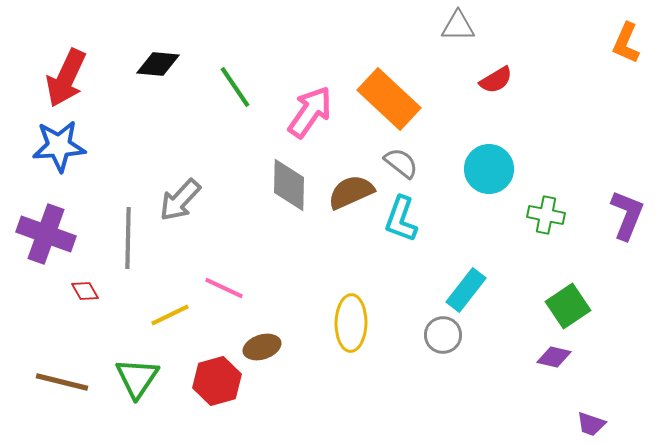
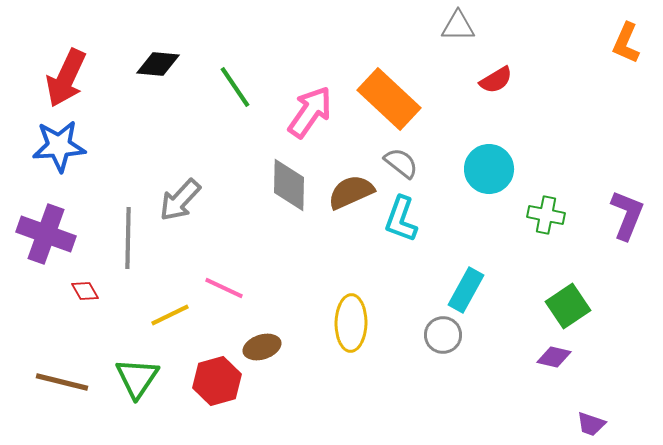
cyan rectangle: rotated 9 degrees counterclockwise
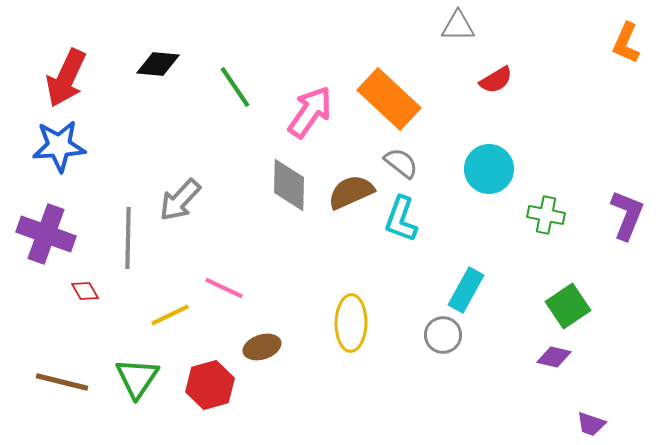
red hexagon: moved 7 px left, 4 px down
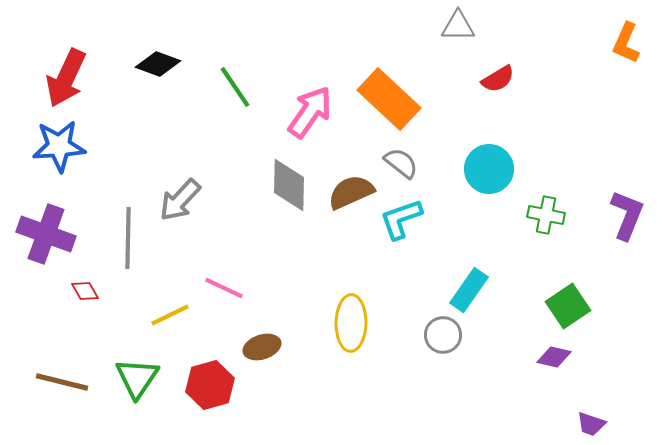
black diamond: rotated 15 degrees clockwise
red semicircle: moved 2 px right, 1 px up
cyan L-shape: rotated 51 degrees clockwise
cyan rectangle: moved 3 px right; rotated 6 degrees clockwise
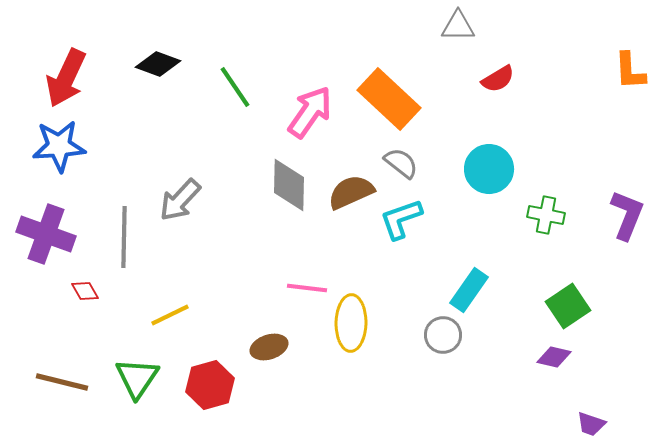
orange L-shape: moved 4 px right, 28 px down; rotated 27 degrees counterclockwise
gray line: moved 4 px left, 1 px up
pink line: moved 83 px right; rotated 18 degrees counterclockwise
brown ellipse: moved 7 px right
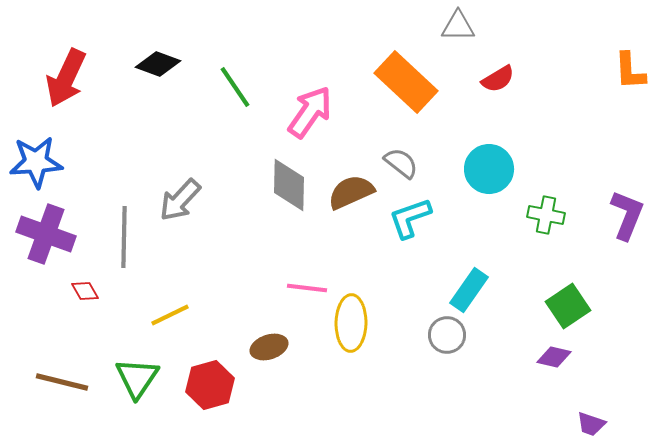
orange rectangle: moved 17 px right, 17 px up
blue star: moved 23 px left, 16 px down
cyan L-shape: moved 9 px right, 1 px up
gray circle: moved 4 px right
